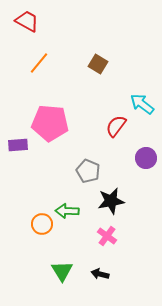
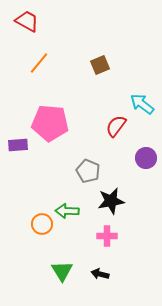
brown square: moved 2 px right, 1 px down; rotated 36 degrees clockwise
pink cross: rotated 36 degrees counterclockwise
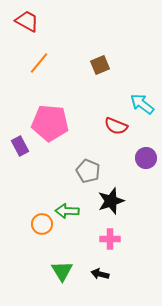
red semicircle: rotated 105 degrees counterclockwise
purple rectangle: moved 2 px right, 1 px down; rotated 66 degrees clockwise
black star: rotated 8 degrees counterclockwise
pink cross: moved 3 px right, 3 px down
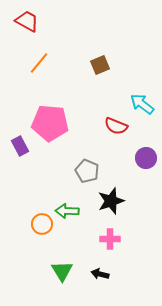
gray pentagon: moved 1 px left
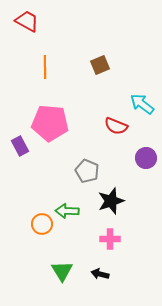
orange line: moved 6 px right, 4 px down; rotated 40 degrees counterclockwise
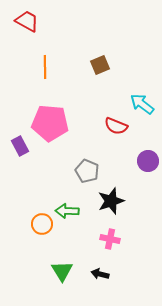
purple circle: moved 2 px right, 3 px down
pink cross: rotated 12 degrees clockwise
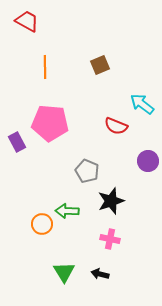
purple rectangle: moved 3 px left, 4 px up
green triangle: moved 2 px right, 1 px down
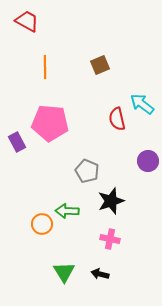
red semicircle: moved 1 px right, 7 px up; rotated 55 degrees clockwise
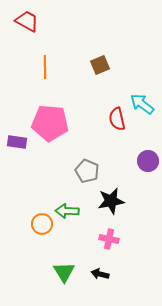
purple rectangle: rotated 54 degrees counterclockwise
black star: rotated 8 degrees clockwise
pink cross: moved 1 px left
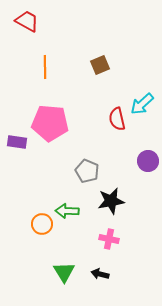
cyan arrow: rotated 80 degrees counterclockwise
